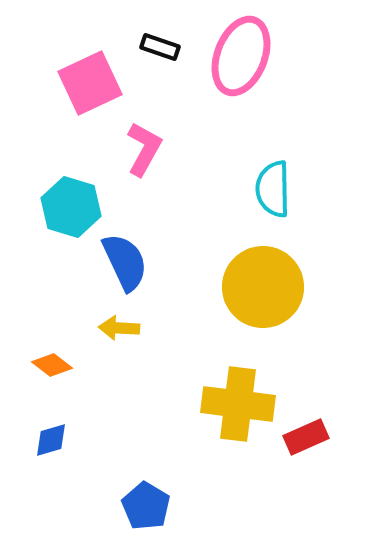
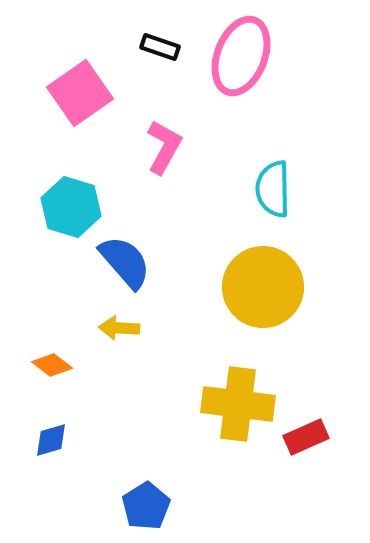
pink square: moved 10 px left, 10 px down; rotated 10 degrees counterclockwise
pink L-shape: moved 20 px right, 2 px up
blue semicircle: rotated 16 degrees counterclockwise
blue pentagon: rotated 9 degrees clockwise
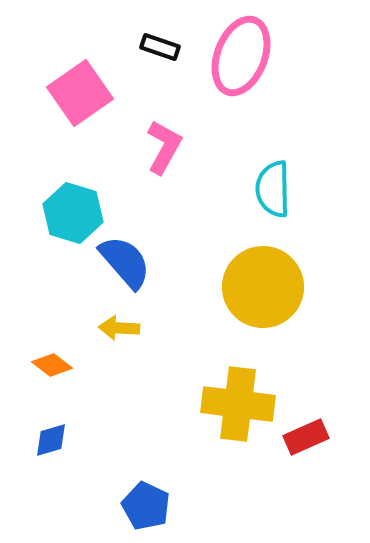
cyan hexagon: moved 2 px right, 6 px down
blue pentagon: rotated 15 degrees counterclockwise
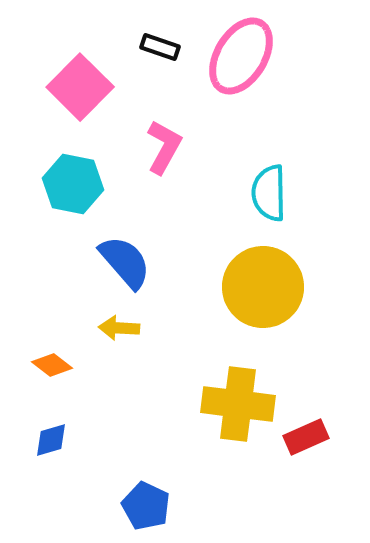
pink ellipse: rotated 10 degrees clockwise
pink square: moved 6 px up; rotated 10 degrees counterclockwise
cyan semicircle: moved 4 px left, 4 px down
cyan hexagon: moved 29 px up; rotated 6 degrees counterclockwise
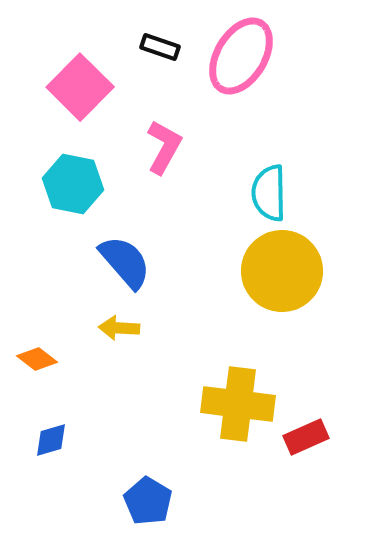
yellow circle: moved 19 px right, 16 px up
orange diamond: moved 15 px left, 6 px up
blue pentagon: moved 2 px right, 5 px up; rotated 6 degrees clockwise
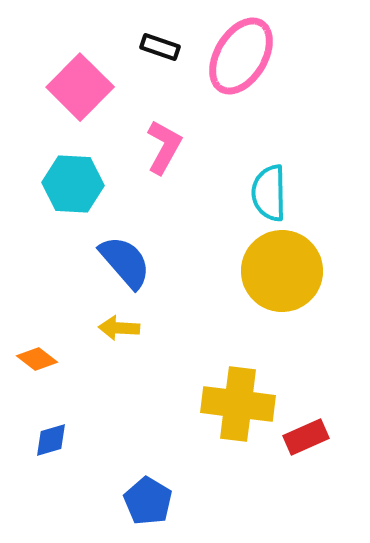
cyan hexagon: rotated 8 degrees counterclockwise
